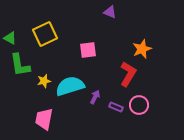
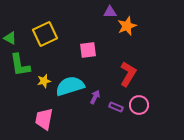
purple triangle: rotated 24 degrees counterclockwise
orange star: moved 15 px left, 23 px up
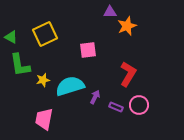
green triangle: moved 1 px right, 1 px up
yellow star: moved 1 px left, 1 px up
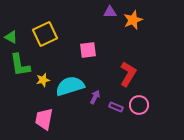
orange star: moved 6 px right, 6 px up
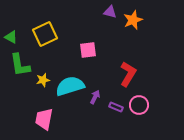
purple triangle: rotated 16 degrees clockwise
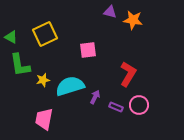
orange star: rotated 30 degrees clockwise
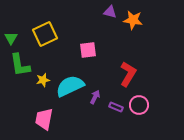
green triangle: moved 1 px down; rotated 32 degrees clockwise
cyan semicircle: rotated 8 degrees counterclockwise
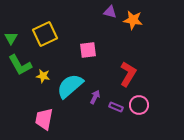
green L-shape: rotated 20 degrees counterclockwise
yellow star: moved 4 px up; rotated 24 degrees clockwise
cyan semicircle: rotated 16 degrees counterclockwise
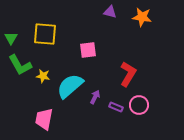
orange star: moved 9 px right, 3 px up
yellow square: rotated 30 degrees clockwise
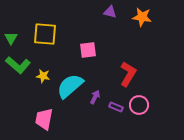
green L-shape: moved 2 px left; rotated 20 degrees counterclockwise
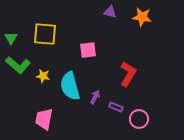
cyan semicircle: rotated 64 degrees counterclockwise
pink circle: moved 14 px down
